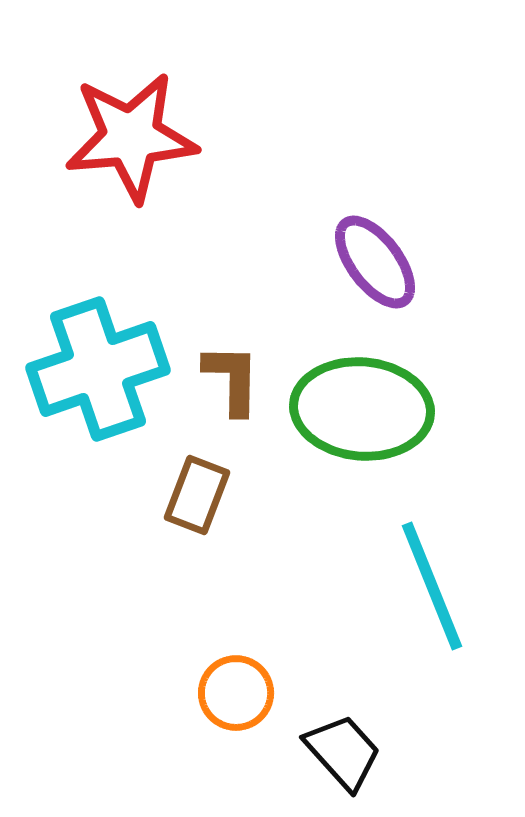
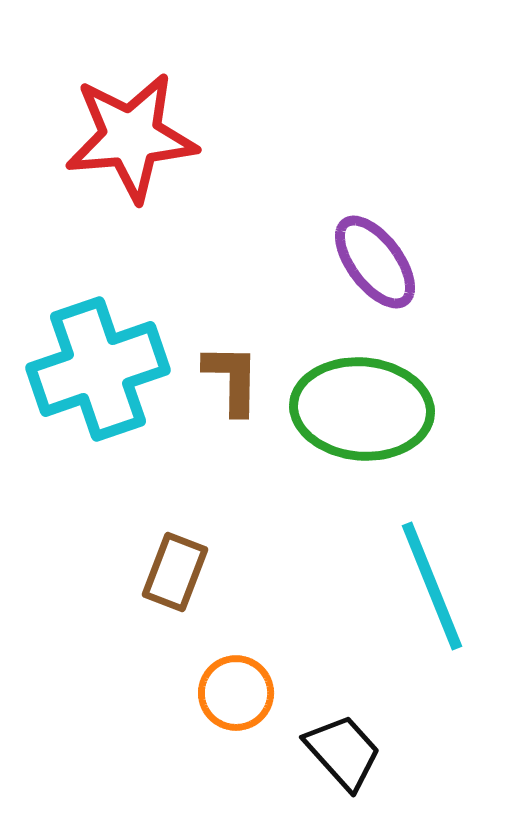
brown rectangle: moved 22 px left, 77 px down
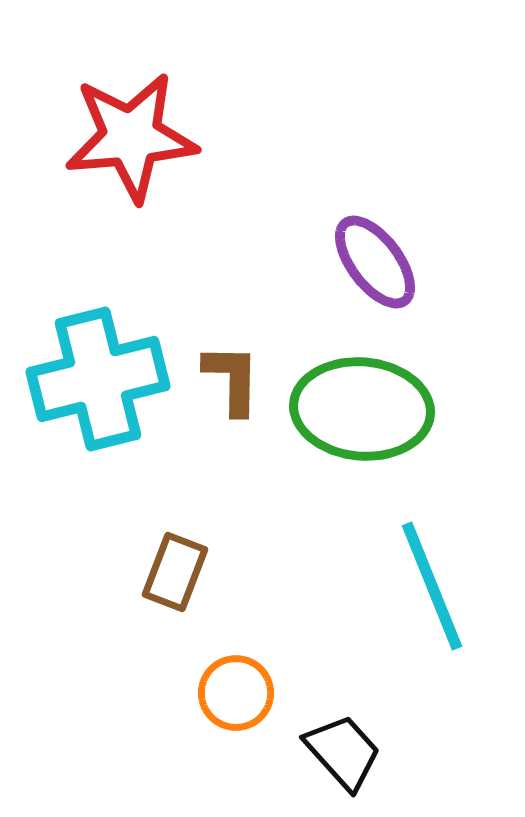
cyan cross: moved 10 px down; rotated 5 degrees clockwise
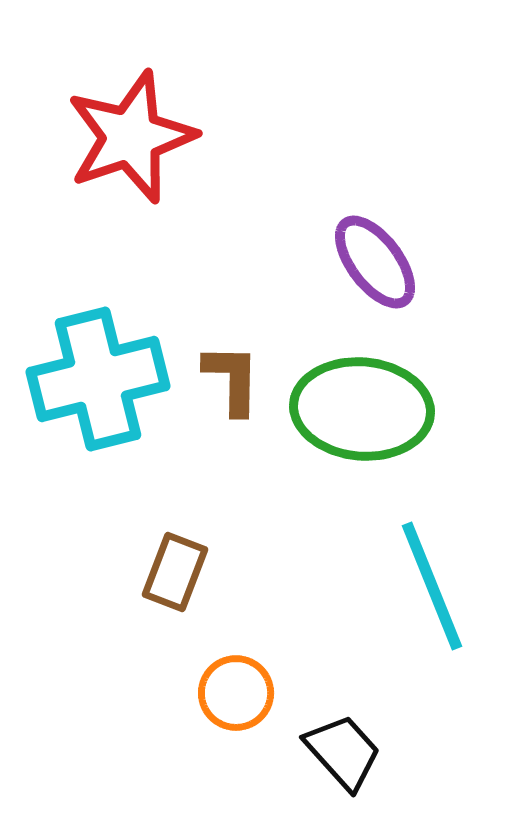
red star: rotated 14 degrees counterclockwise
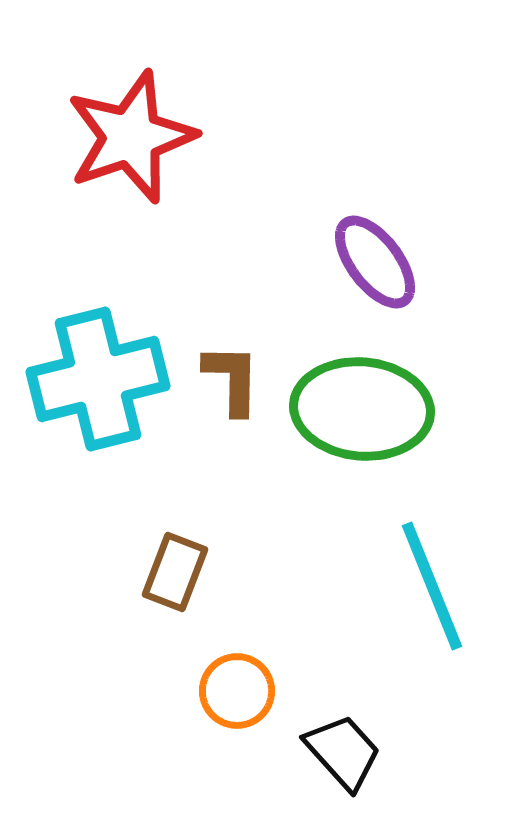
orange circle: moved 1 px right, 2 px up
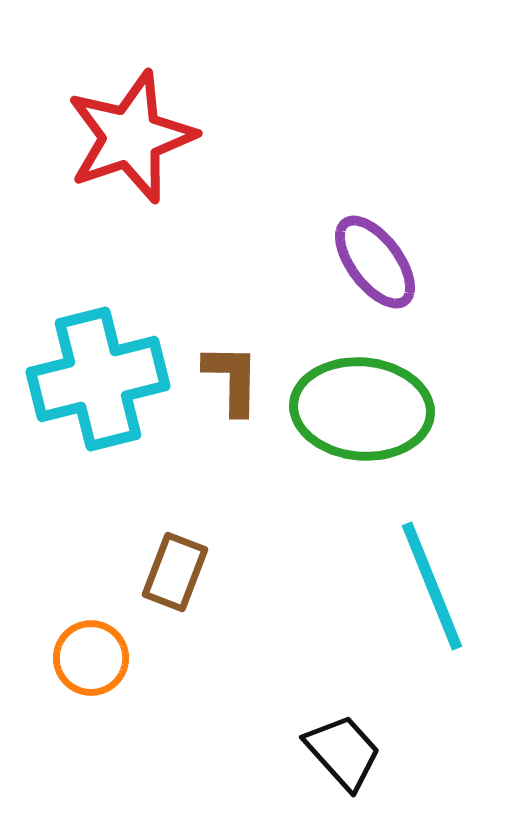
orange circle: moved 146 px left, 33 px up
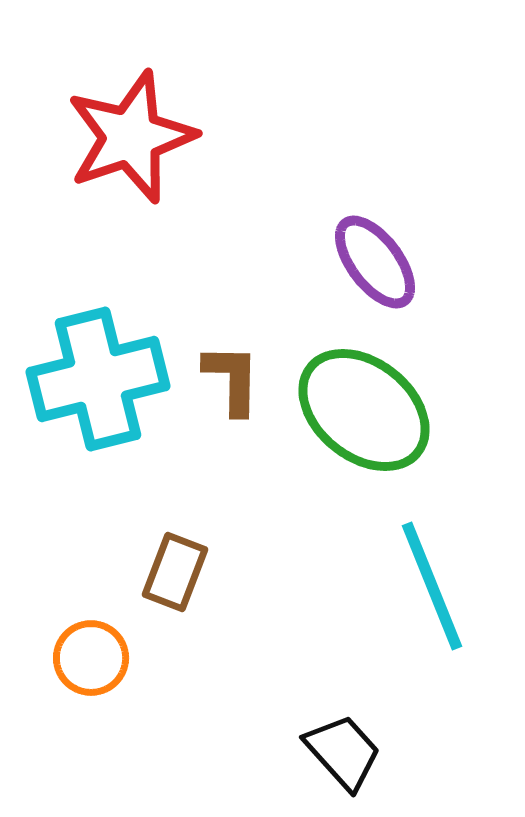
green ellipse: moved 2 px right, 1 px down; rotated 34 degrees clockwise
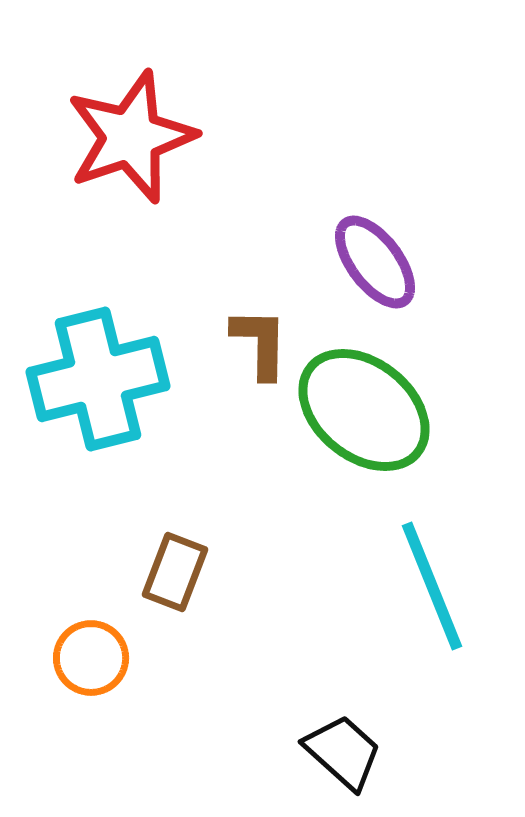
brown L-shape: moved 28 px right, 36 px up
black trapezoid: rotated 6 degrees counterclockwise
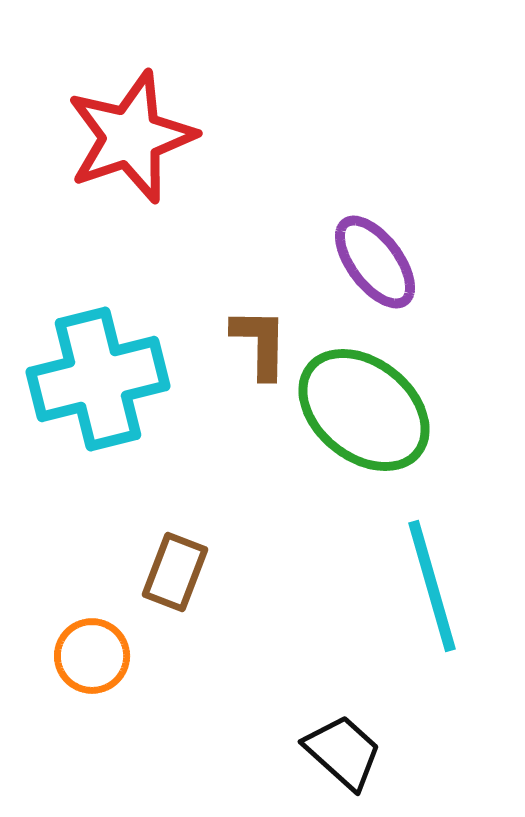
cyan line: rotated 6 degrees clockwise
orange circle: moved 1 px right, 2 px up
